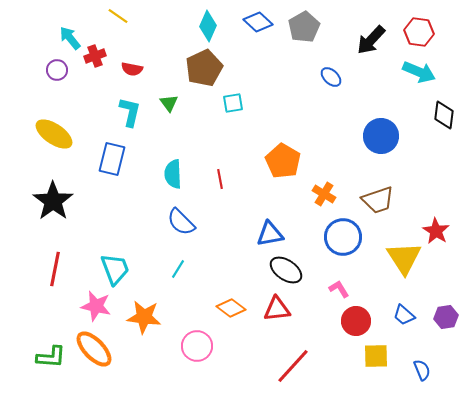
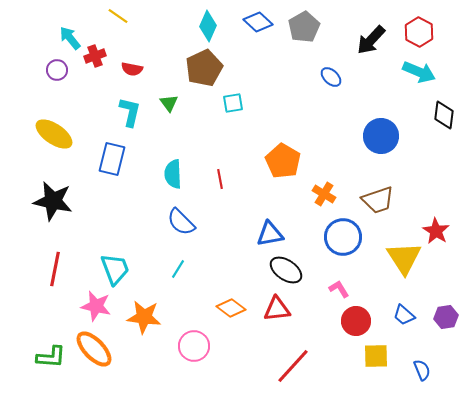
red hexagon at (419, 32): rotated 20 degrees clockwise
black star at (53, 201): rotated 24 degrees counterclockwise
pink circle at (197, 346): moved 3 px left
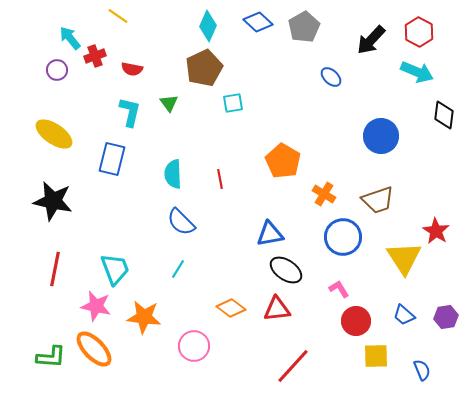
cyan arrow at (419, 72): moved 2 px left
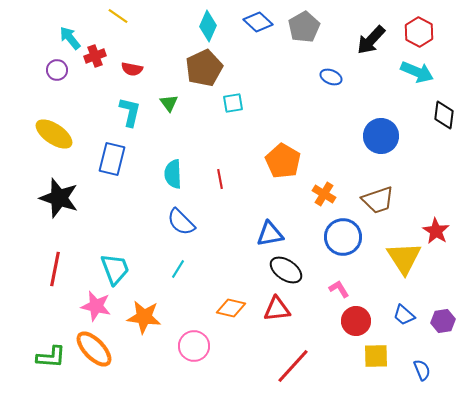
blue ellipse at (331, 77): rotated 20 degrees counterclockwise
black star at (53, 201): moved 6 px right, 3 px up; rotated 6 degrees clockwise
orange diamond at (231, 308): rotated 24 degrees counterclockwise
purple hexagon at (446, 317): moved 3 px left, 4 px down
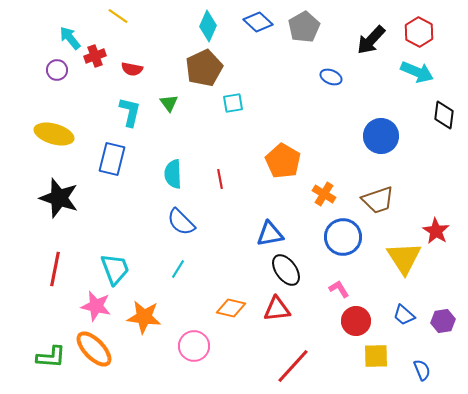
yellow ellipse at (54, 134): rotated 18 degrees counterclockwise
black ellipse at (286, 270): rotated 20 degrees clockwise
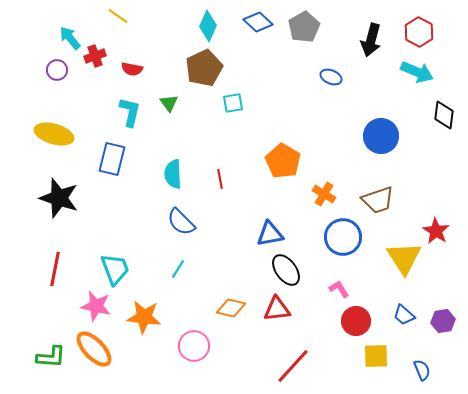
black arrow at (371, 40): rotated 28 degrees counterclockwise
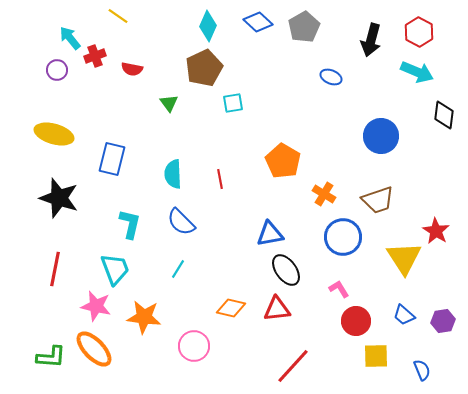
cyan L-shape at (130, 112): moved 112 px down
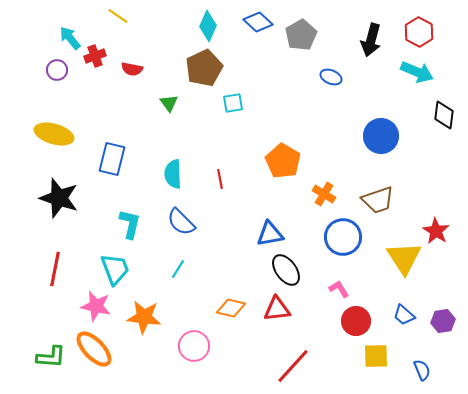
gray pentagon at (304, 27): moved 3 px left, 8 px down
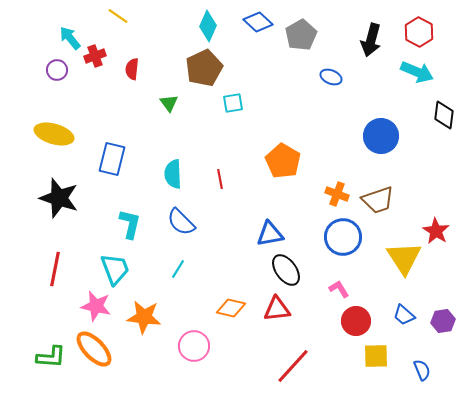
red semicircle at (132, 69): rotated 85 degrees clockwise
orange cross at (324, 194): moved 13 px right; rotated 10 degrees counterclockwise
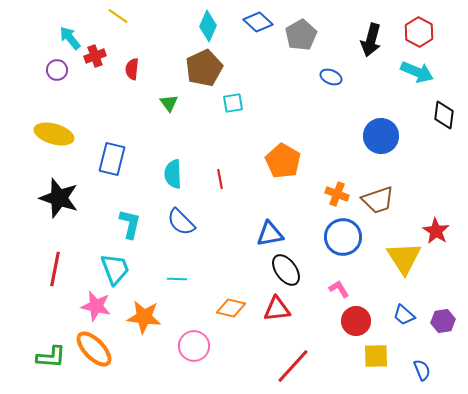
cyan line at (178, 269): moved 1 px left, 10 px down; rotated 60 degrees clockwise
